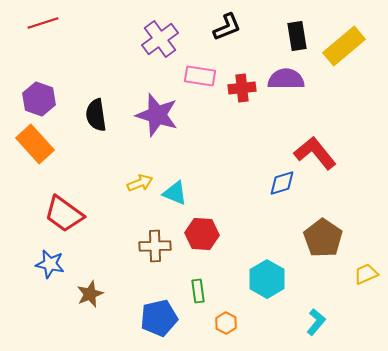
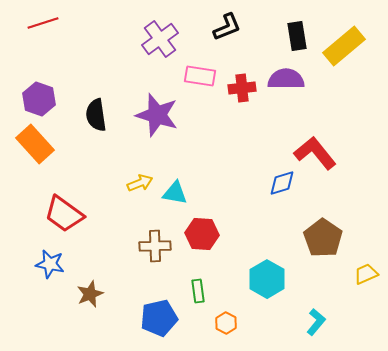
cyan triangle: rotated 12 degrees counterclockwise
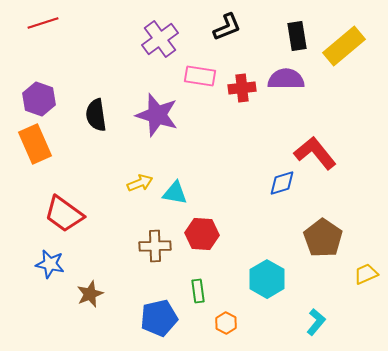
orange rectangle: rotated 18 degrees clockwise
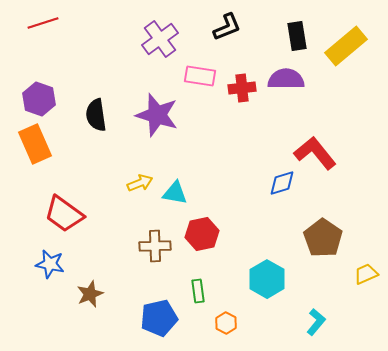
yellow rectangle: moved 2 px right
red hexagon: rotated 16 degrees counterclockwise
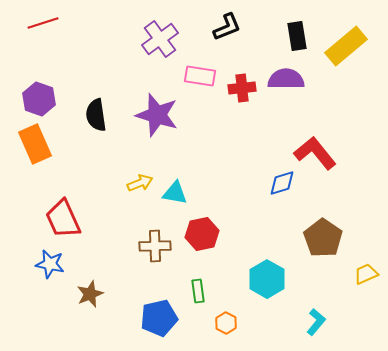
red trapezoid: moved 1 px left, 5 px down; rotated 30 degrees clockwise
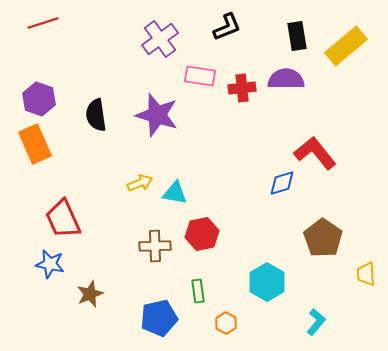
yellow trapezoid: rotated 70 degrees counterclockwise
cyan hexagon: moved 3 px down
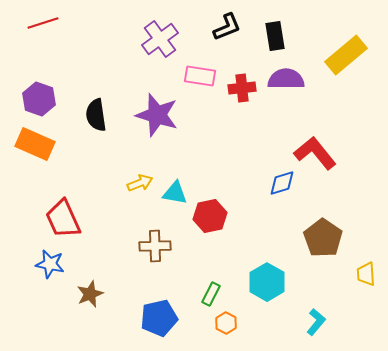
black rectangle: moved 22 px left
yellow rectangle: moved 9 px down
orange rectangle: rotated 42 degrees counterclockwise
red hexagon: moved 8 px right, 18 px up
green rectangle: moved 13 px right, 3 px down; rotated 35 degrees clockwise
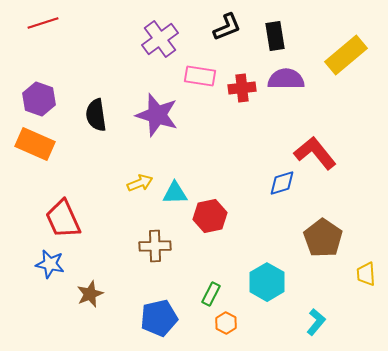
cyan triangle: rotated 12 degrees counterclockwise
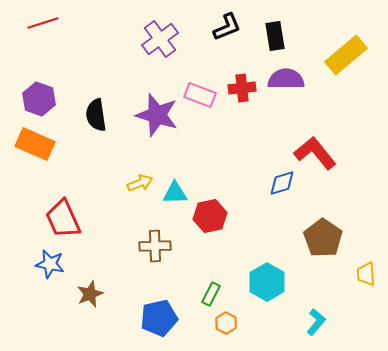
pink rectangle: moved 19 px down; rotated 12 degrees clockwise
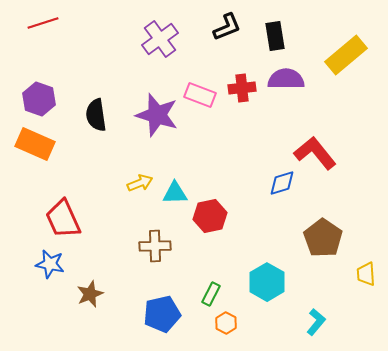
blue pentagon: moved 3 px right, 4 px up
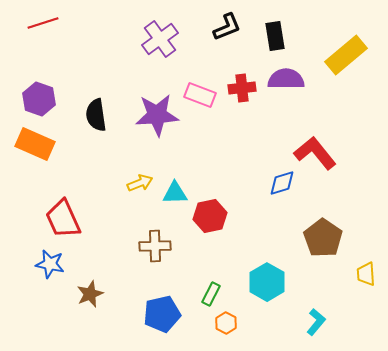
purple star: rotated 21 degrees counterclockwise
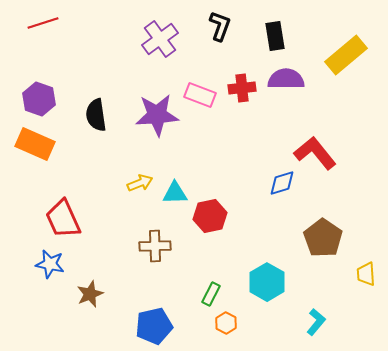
black L-shape: moved 7 px left, 1 px up; rotated 48 degrees counterclockwise
blue pentagon: moved 8 px left, 12 px down
